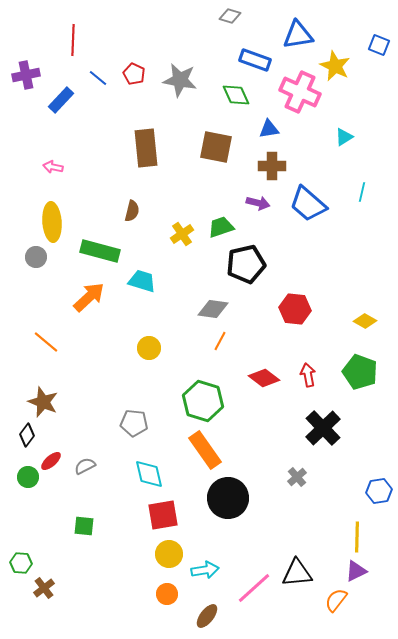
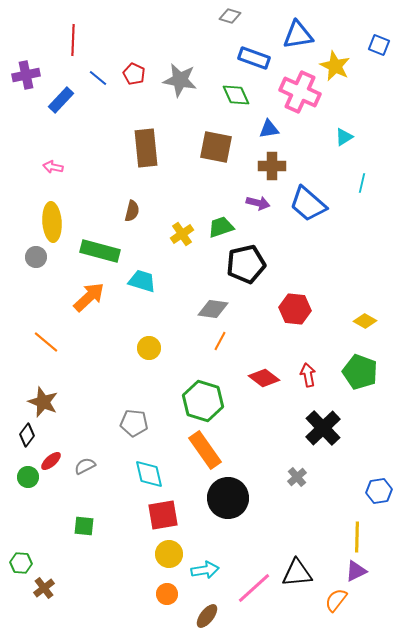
blue rectangle at (255, 60): moved 1 px left, 2 px up
cyan line at (362, 192): moved 9 px up
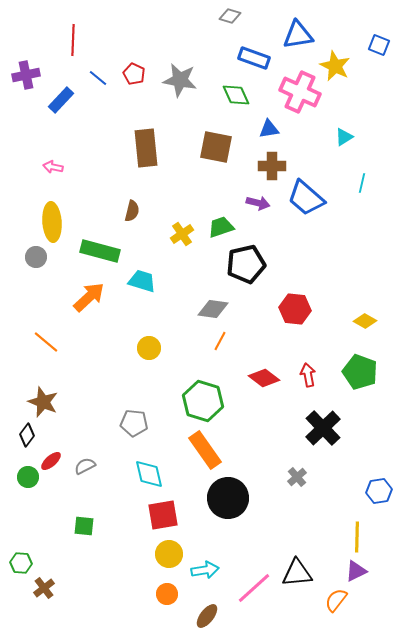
blue trapezoid at (308, 204): moved 2 px left, 6 px up
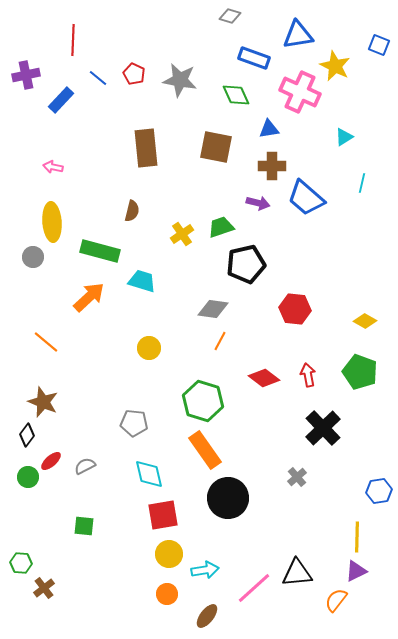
gray circle at (36, 257): moved 3 px left
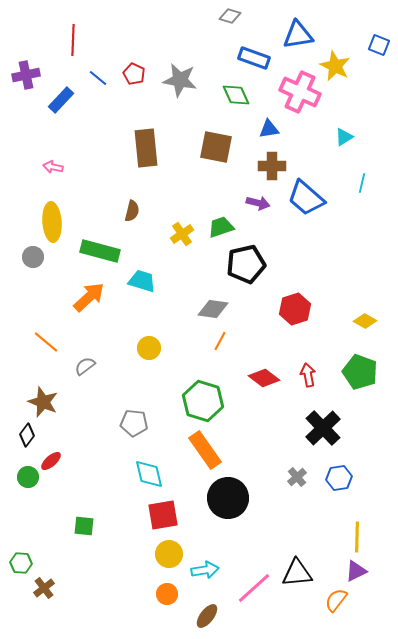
red hexagon at (295, 309): rotated 24 degrees counterclockwise
gray semicircle at (85, 466): moved 100 px up; rotated 10 degrees counterclockwise
blue hexagon at (379, 491): moved 40 px left, 13 px up
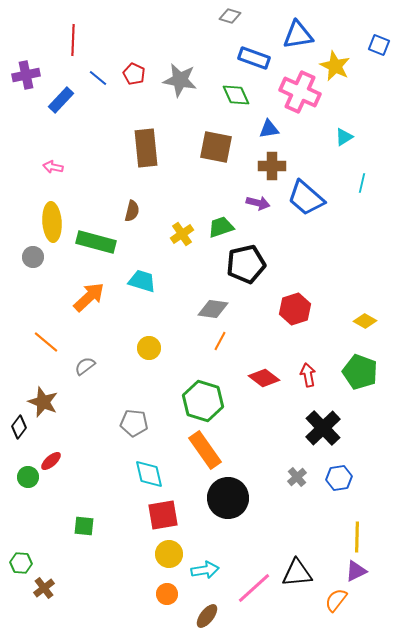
green rectangle at (100, 251): moved 4 px left, 9 px up
black diamond at (27, 435): moved 8 px left, 8 px up
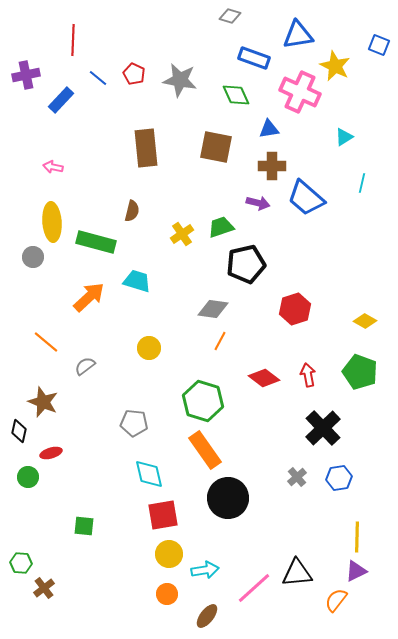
cyan trapezoid at (142, 281): moved 5 px left
black diamond at (19, 427): moved 4 px down; rotated 25 degrees counterclockwise
red ellipse at (51, 461): moved 8 px up; rotated 25 degrees clockwise
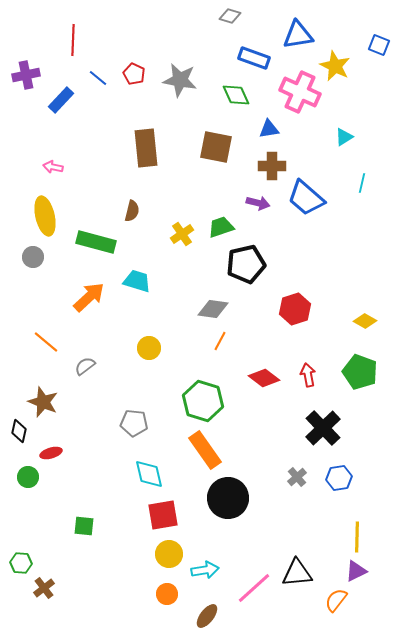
yellow ellipse at (52, 222): moved 7 px left, 6 px up; rotated 9 degrees counterclockwise
